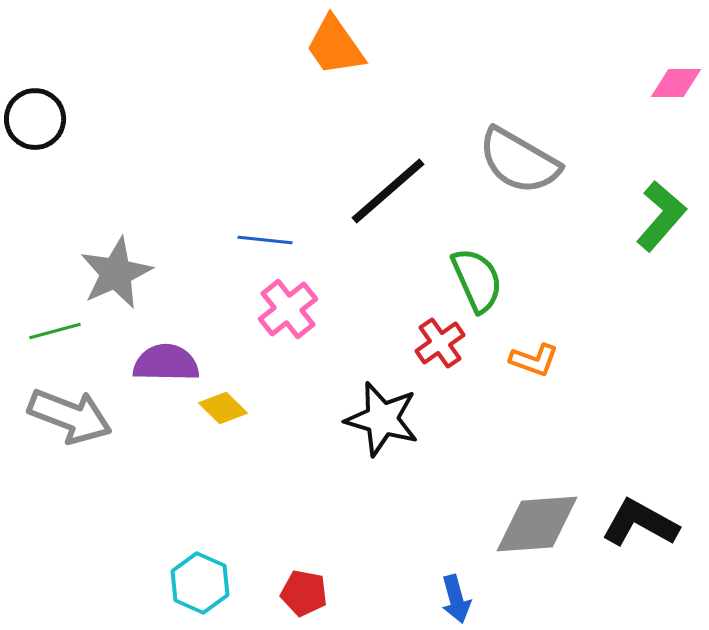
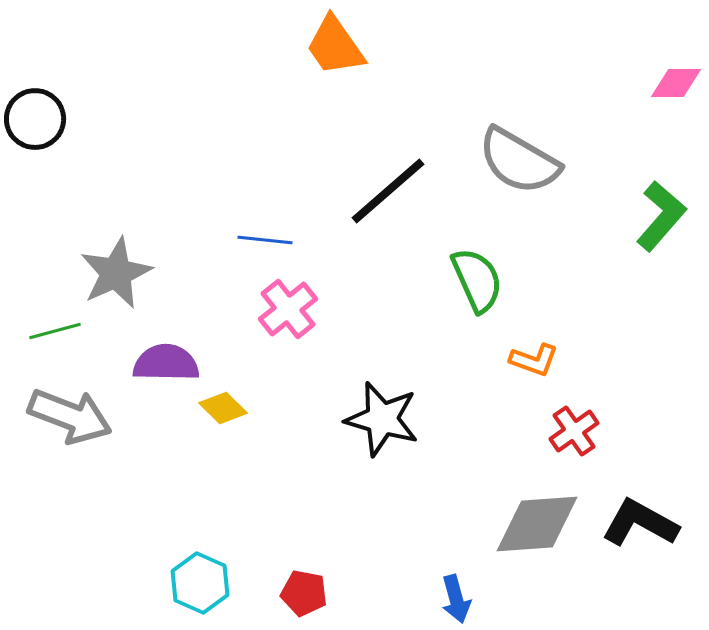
red cross: moved 134 px right, 88 px down
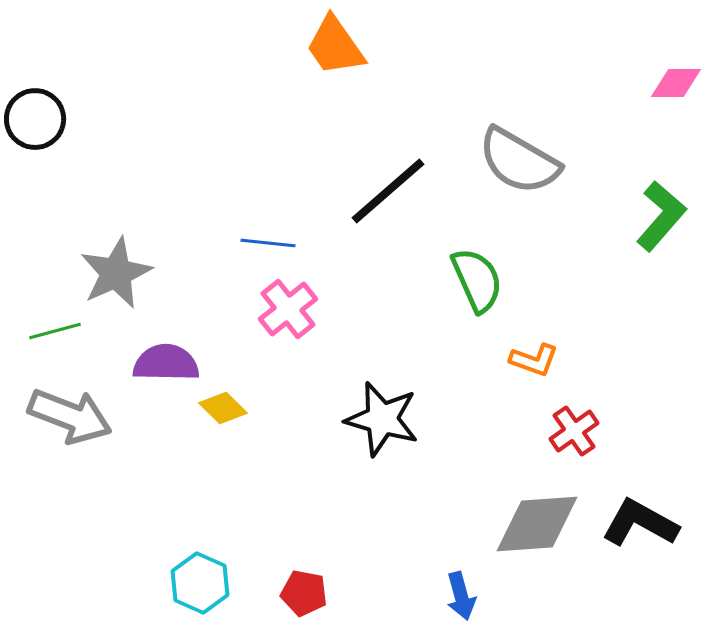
blue line: moved 3 px right, 3 px down
blue arrow: moved 5 px right, 3 px up
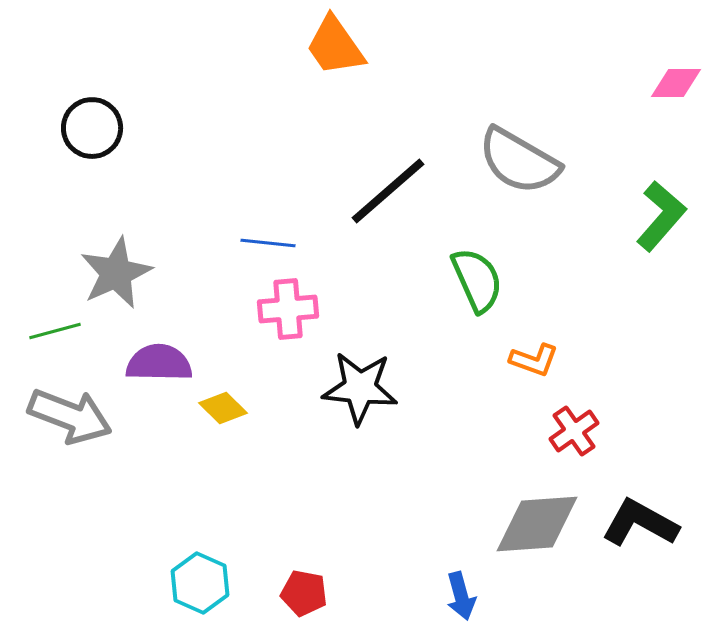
black circle: moved 57 px right, 9 px down
pink cross: rotated 34 degrees clockwise
purple semicircle: moved 7 px left
black star: moved 22 px left, 31 px up; rotated 10 degrees counterclockwise
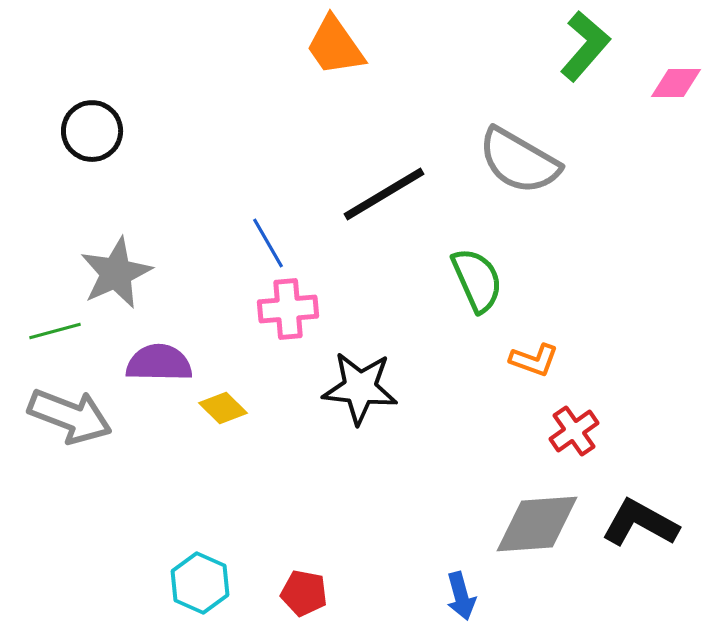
black circle: moved 3 px down
black line: moved 4 px left, 3 px down; rotated 10 degrees clockwise
green L-shape: moved 76 px left, 170 px up
blue line: rotated 54 degrees clockwise
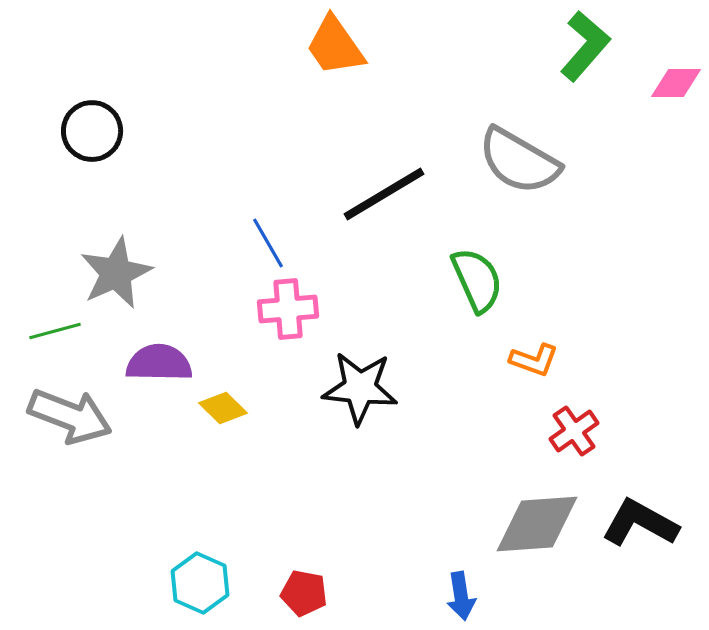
blue arrow: rotated 6 degrees clockwise
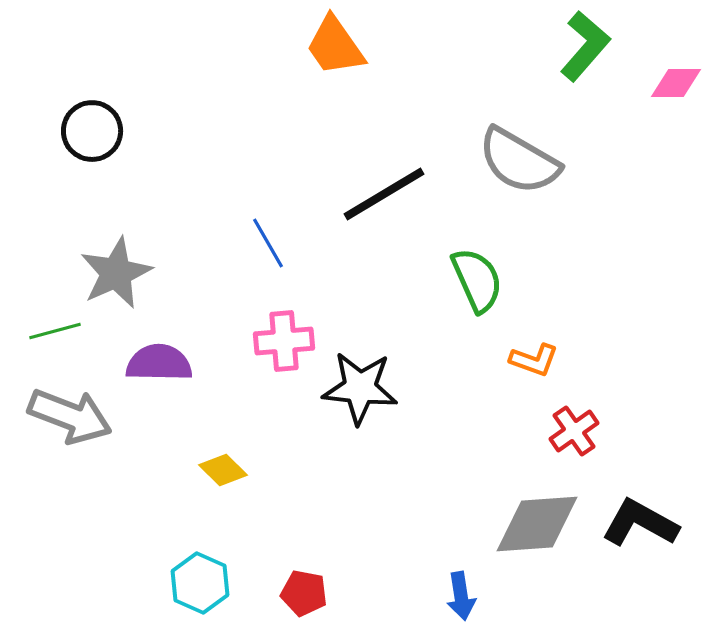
pink cross: moved 4 px left, 32 px down
yellow diamond: moved 62 px down
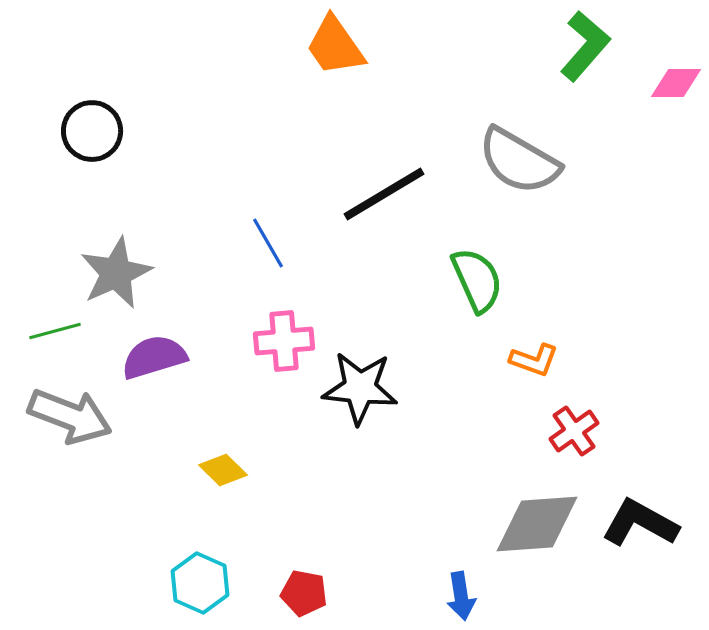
purple semicircle: moved 5 px left, 6 px up; rotated 18 degrees counterclockwise
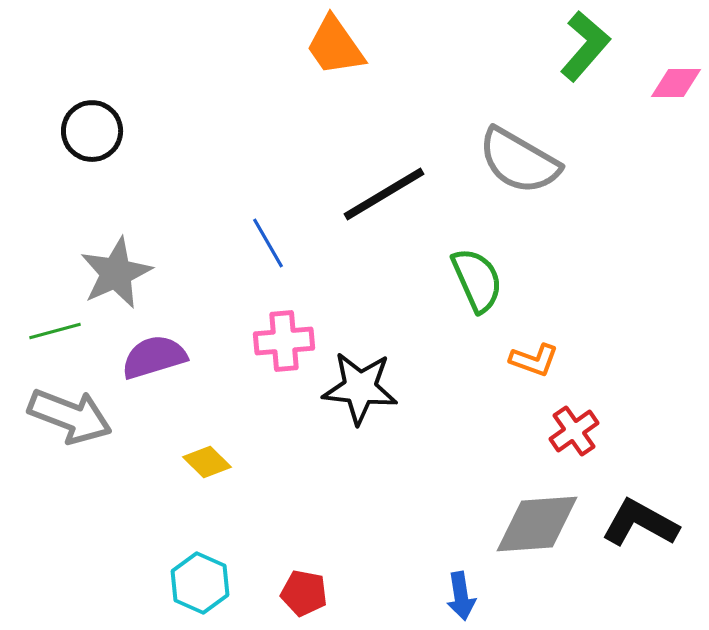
yellow diamond: moved 16 px left, 8 px up
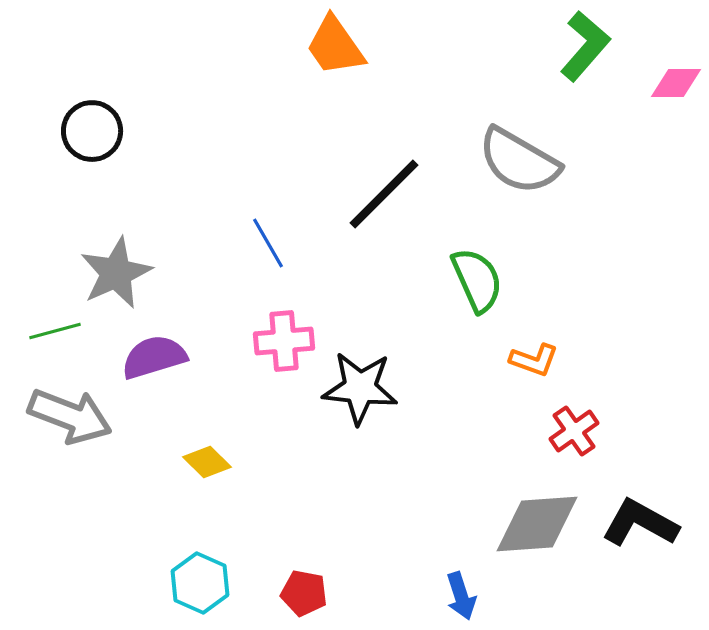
black line: rotated 14 degrees counterclockwise
blue arrow: rotated 9 degrees counterclockwise
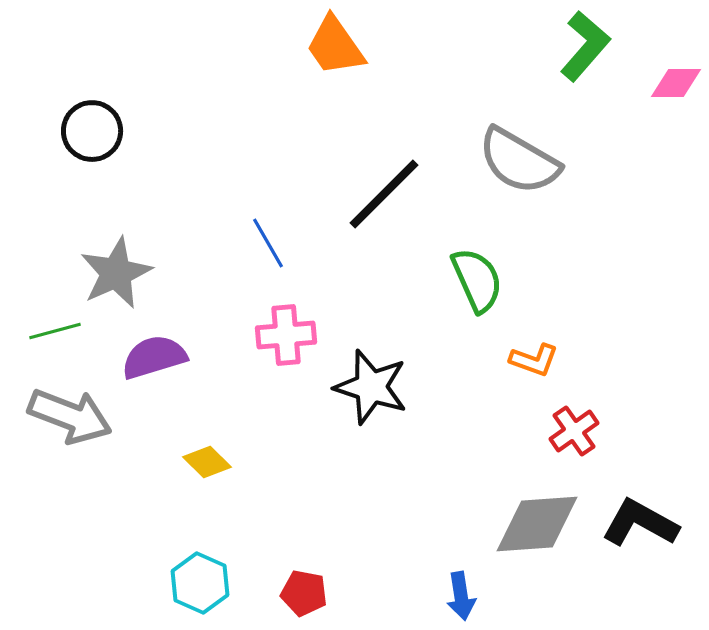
pink cross: moved 2 px right, 6 px up
black star: moved 11 px right, 1 px up; rotated 12 degrees clockwise
blue arrow: rotated 9 degrees clockwise
